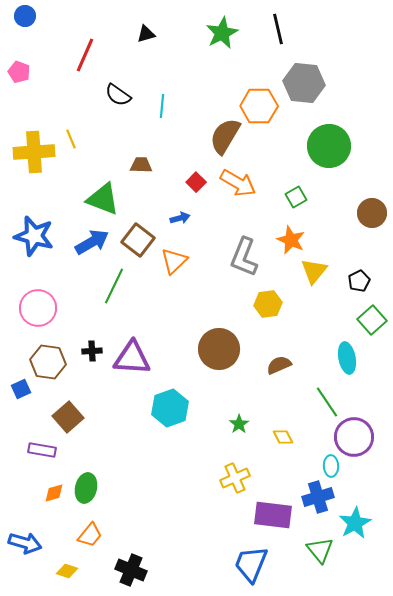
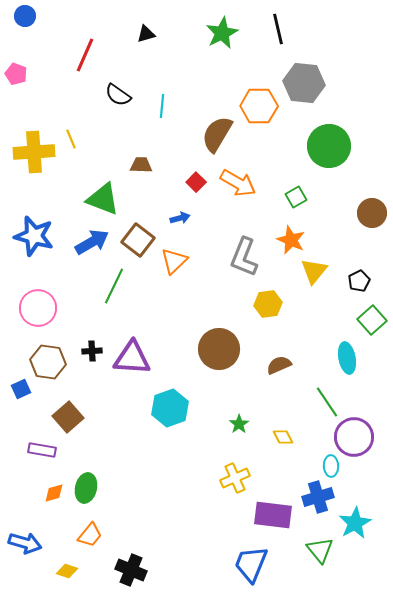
pink pentagon at (19, 72): moved 3 px left, 2 px down
brown semicircle at (225, 136): moved 8 px left, 2 px up
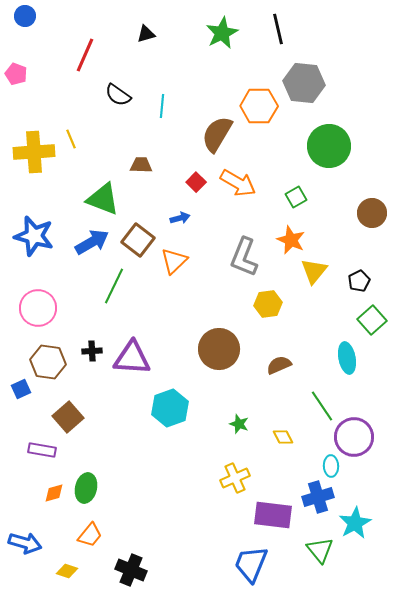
green line at (327, 402): moved 5 px left, 4 px down
green star at (239, 424): rotated 18 degrees counterclockwise
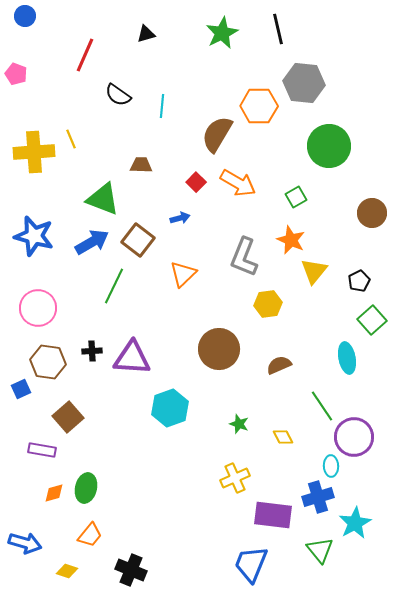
orange triangle at (174, 261): moved 9 px right, 13 px down
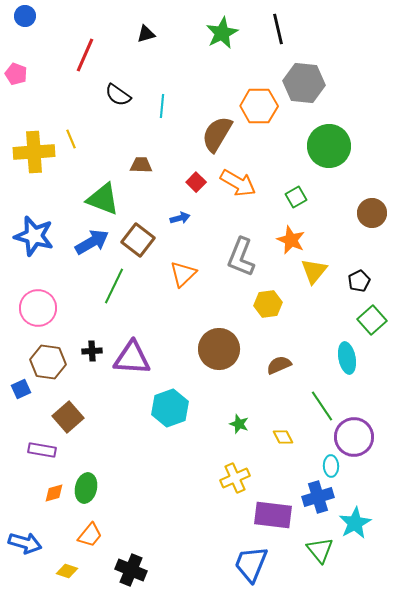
gray L-shape at (244, 257): moved 3 px left
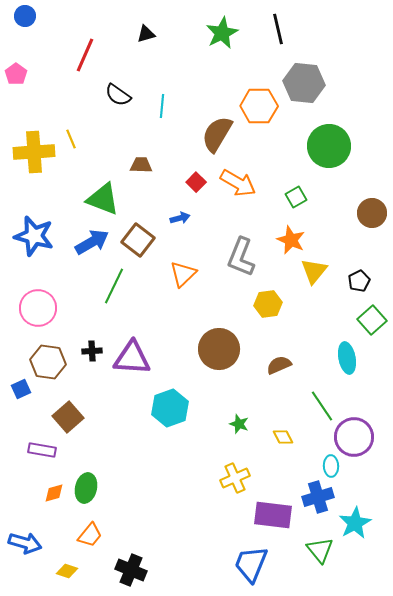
pink pentagon at (16, 74): rotated 15 degrees clockwise
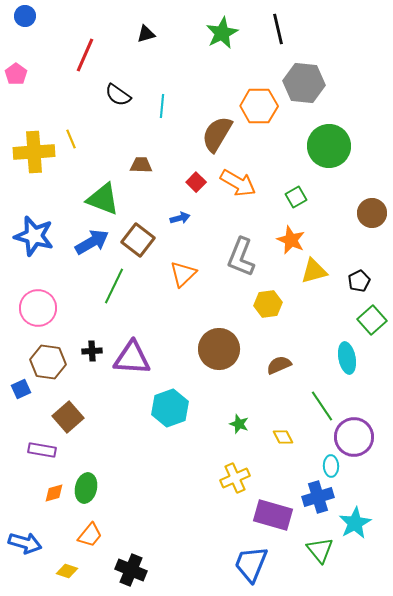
yellow triangle at (314, 271): rotated 36 degrees clockwise
purple rectangle at (273, 515): rotated 9 degrees clockwise
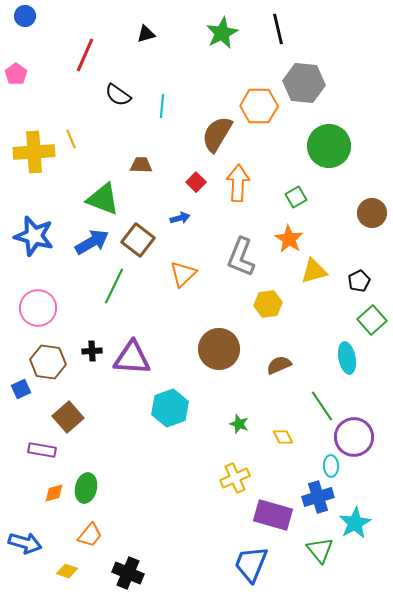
orange arrow at (238, 183): rotated 117 degrees counterclockwise
orange star at (291, 240): moved 2 px left, 1 px up; rotated 8 degrees clockwise
black cross at (131, 570): moved 3 px left, 3 px down
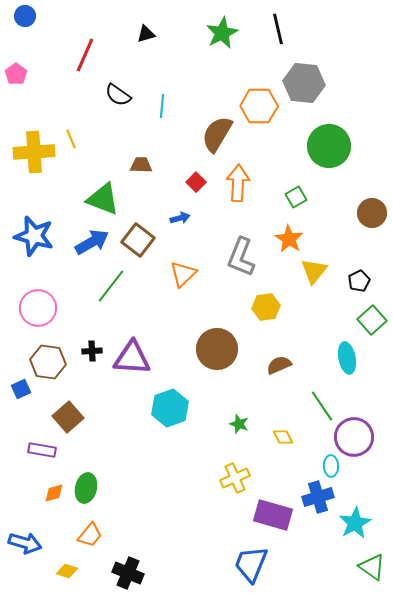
yellow triangle at (314, 271): rotated 36 degrees counterclockwise
green line at (114, 286): moved 3 px left; rotated 12 degrees clockwise
yellow hexagon at (268, 304): moved 2 px left, 3 px down
brown circle at (219, 349): moved 2 px left
green triangle at (320, 550): moved 52 px right, 17 px down; rotated 16 degrees counterclockwise
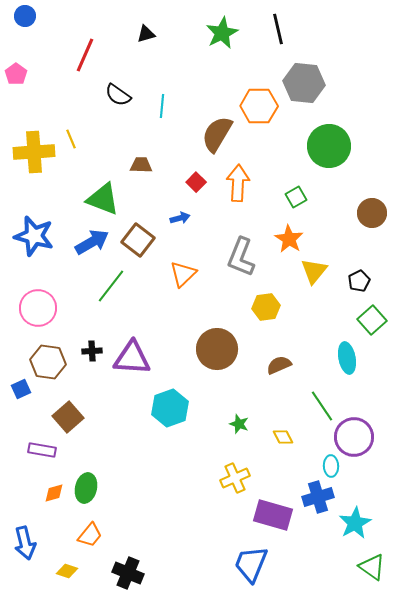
blue arrow at (25, 543): rotated 60 degrees clockwise
